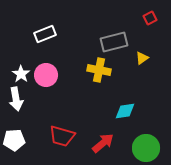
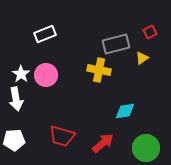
red square: moved 14 px down
gray rectangle: moved 2 px right, 2 px down
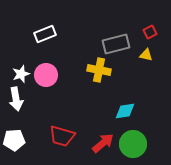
yellow triangle: moved 4 px right, 3 px up; rotated 48 degrees clockwise
white star: rotated 18 degrees clockwise
green circle: moved 13 px left, 4 px up
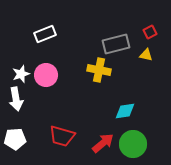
white pentagon: moved 1 px right, 1 px up
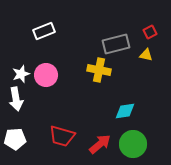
white rectangle: moved 1 px left, 3 px up
red arrow: moved 3 px left, 1 px down
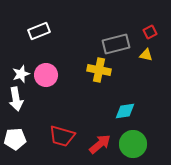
white rectangle: moved 5 px left
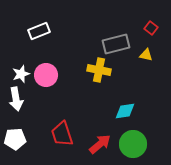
red square: moved 1 px right, 4 px up; rotated 24 degrees counterclockwise
red trapezoid: moved 2 px up; rotated 56 degrees clockwise
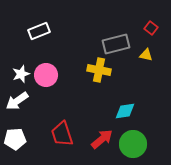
white arrow: moved 1 px right, 2 px down; rotated 65 degrees clockwise
red arrow: moved 2 px right, 5 px up
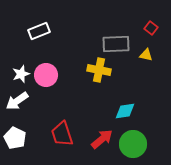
gray rectangle: rotated 12 degrees clockwise
white pentagon: moved 1 px up; rotated 30 degrees clockwise
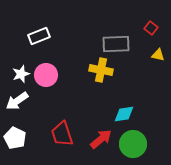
white rectangle: moved 5 px down
yellow triangle: moved 12 px right
yellow cross: moved 2 px right
cyan diamond: moved 1 px left, 3 px down
red arrow: moved 1 px left
